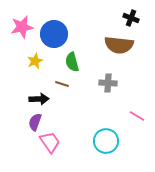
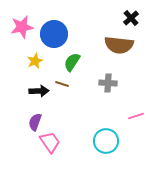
black cross: rotated 28 degrees clockwise
green semicircle: rotated 48 degrees clockwise
black arrow: moved 8 px up
pink line: moved 1 px left; rotated 49 degrees counterclockwise
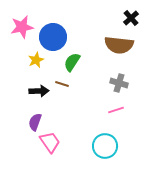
blue circle: moved 1 px left, 3 px down
yellow star: moved 1 px right, 1 px up
gray cross: moved 11 px right; rotated 12 degrees clockwise
pink line: moved 20 px left, 6 px up
cyan circle: moved 1 px left, 5 px down
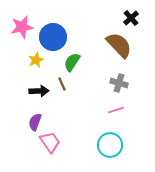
brown semicircle: rotated 140 degrees counterclockwise
brown line: rotated 48 degrees clockwise
cyan circle: moved 5 px right, 1 px up
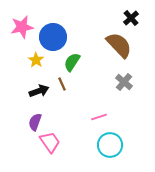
yellow star: rotated 14 degrees counterclockwise
gray cross: moved 5 px right, 1 px up; rotated 24 degrees clockwise
black arrow: rotated 18 degrees counterclockwise
pink line: moved 17 px left, 7 px down
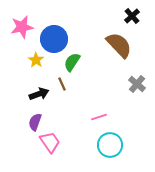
black cross: moved 1 px right, 2 px up
blue circle: moved 1 px right, 2 px down
gray cross: moved 13 px right, 2 px down
black arrow: moved 3 px down
